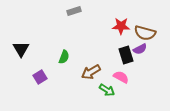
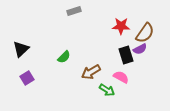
brown semicircle: rotated 70 degrees counterclockwise
black triangle: rotated 18 degrees clockwise
green semicircle: rotated 24 degrees clockwise
purple square: moved 13 px left, 1 px down
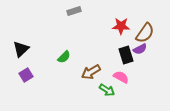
purple square: moved 1 px left, 3 px up
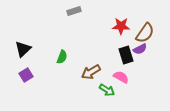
black triangle: moved 2 px right
green semicircle: moved 2 px left; rotated 24 degrees counterclockwise
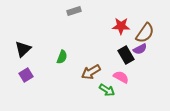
black rectangle: rotated 12 degrees counterclockwise
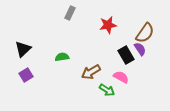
gray rectangle: moved 4 px left, 2 px down; rotated 48 degrees counterclockwise
red star: moved 13 px left, 1 px up; rotated 12 degrees counterclockwise
purple semicircle: rotated 96 degrees counterclockwise
green semicircle: rotated 120 degrees counterclockwise
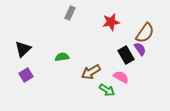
red star: moved 3 px right, 3 px up
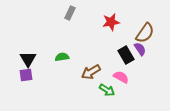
black triangle: moved 5 px right, 10 px down; rotated 18 degrees counterclockwise
purple square: rotated 24 degrees clockwise
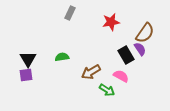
pink semicircle: moved 1 px up
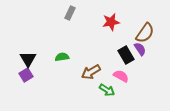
purple square: rotated 24 degrees counterclockwise
